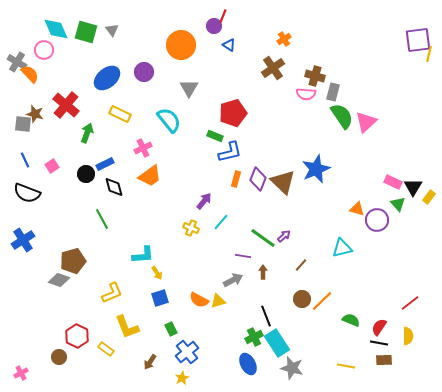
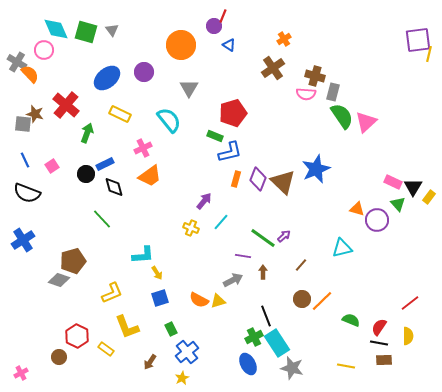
green line at (102, 219): rotated 15 degrees counterclockwise
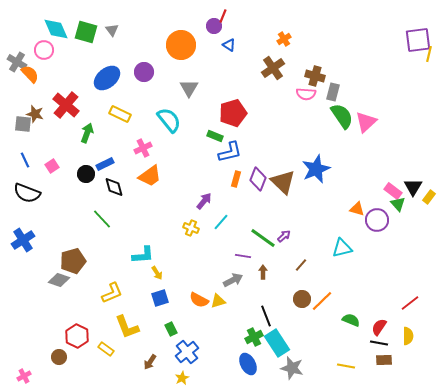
pink rectangle at (393, 182): moved 9 px down; rotated 12 degrees clockwise
pink cross at (21, 373): moved 3 px right, 3 px down
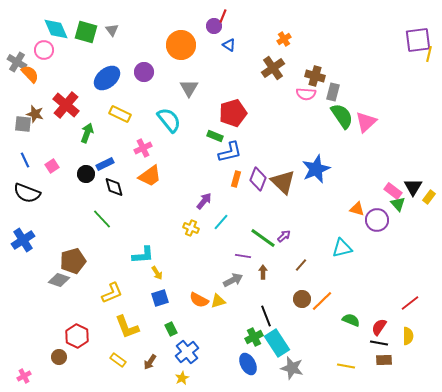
yellow rectangle at (106, 349): moved 12 px right, 11 px down
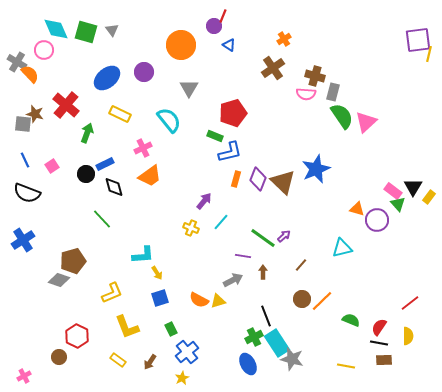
gray star at (292, 368): moved 9 px up
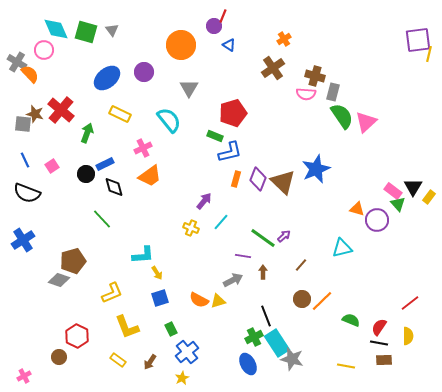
red cross at (66, 105): moved 5 px left, 5 px down
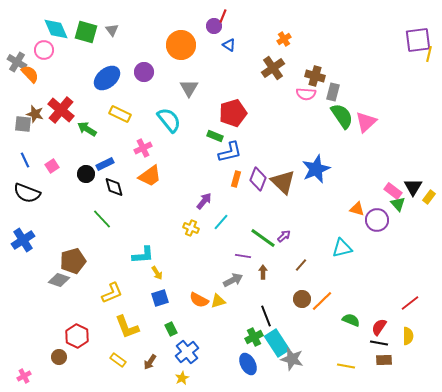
green arrow at (87, 133): moved 4 px up; rotated 78 degrees counterclockwise
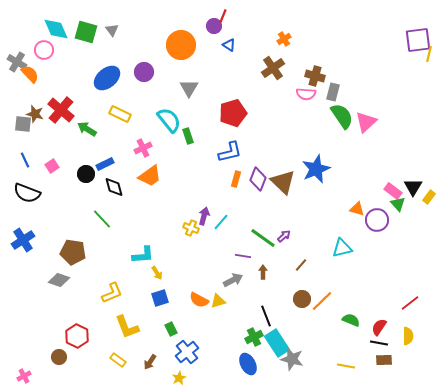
green rectangle at (215, 136): moved 27 px left; rotated 49 degrees clockwise
purple arrow at (204, 201): moved 15 px down; rotated 24 degrees counterclockwise
brown pentagon at (73, 261): moved 9 px up; rotated 25 degrees clockwise
yellow star at (182, 378): moved 3 px left
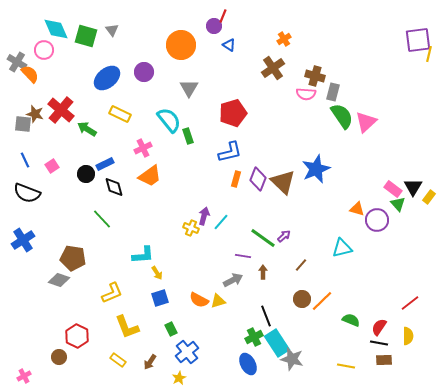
green square at (86, 32): moved 4 px down
pink rectangle at (393, 191): moved 2 px up
brown pentagon at (73, 252): moved 6 px down
